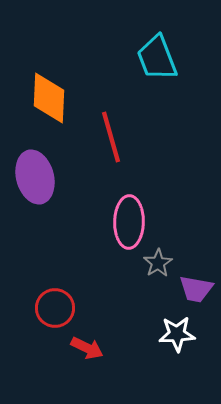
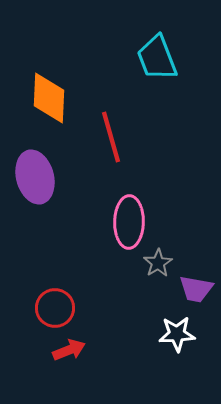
red arrow: moved 18 px left, 2 px down; rotated 48 degrees counterclockwise
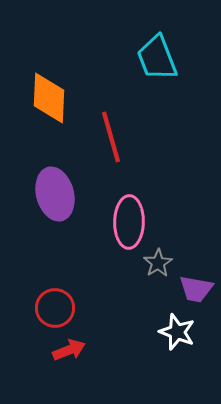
purple ellipse: moved 20 px right, 17 px down
white star: moved 2 px up; rotated 24 degrees clockwise
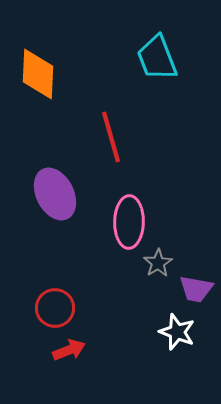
orange diamond: moved 11 px left, 24 px up
purple ellipse: rotated 12 degrees counterclockwise
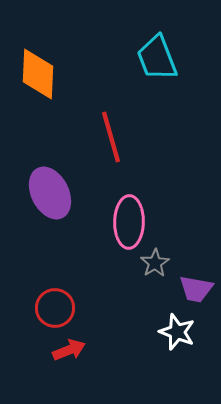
purple ellipse: moved 5 px left, 1 px up
gray star: moved 3 px left
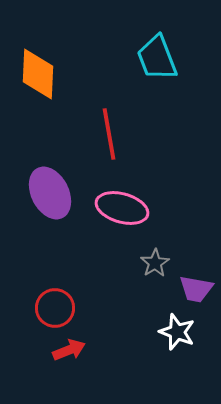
red line: moved 2 px left, 3 px up; rotated 6 degrees clockwise
pink ellipse: moved 7 px left, 14 px up; rotated 75 degrees counterclockwise
